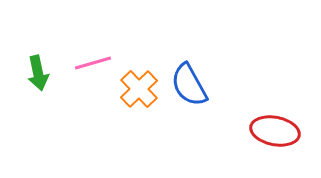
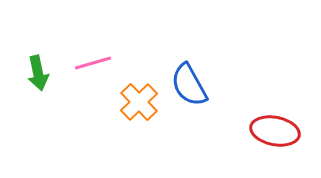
orange cross: moved 13 px down
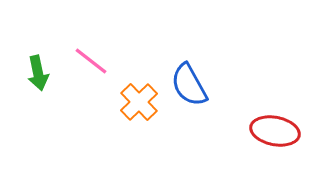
pink line: moved 2 px left, 2 px up; rotated 54 degrees clockwise
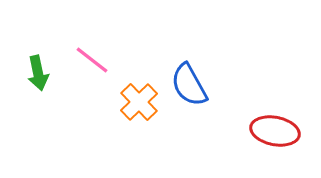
pink line: moved 1 px right, 1 px up
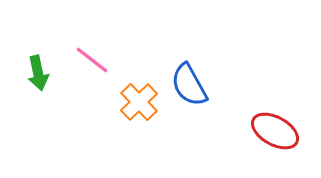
red ellipse: rotated 18 degrees clockwise
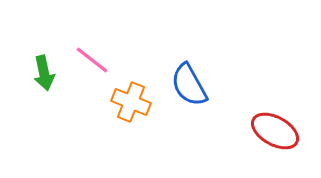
green arrow: moved 6 px right
orange cross: moved 8 px left; rotated 24 degrees counterclockwise
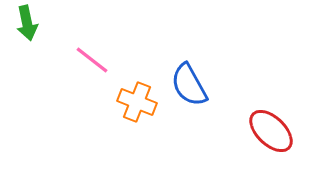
green arrow: moved 17 px left, 50 px up
orange cross: moved 6 px right
red ellipse: moved 4 px left; rotated 15 degrees clockwise
